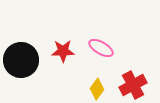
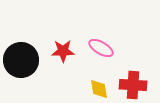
red cross: rotated 32 degrees clockwise
yellow diamond: moved 2 px right; rotated 45 degrees counterclockwise
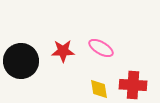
black circle: moved 1 px down
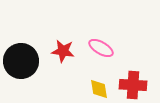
red star: rotated 10 degrees clockwise
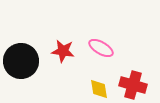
red cross: rotated 12 degrees clockwise
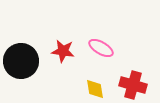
yellow diamond: moved 4 px left
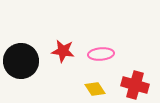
pink ellipse: moved 6 px down; rotated 35 degrees counterclockwise
red cross: moved 2 px right
yellow diamond: rotated 25 degrees counterclockwise
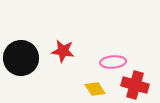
pink ellipse: moved 12 px right, 8 px down
black circle: moved 3 px up
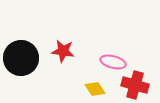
pink ellipse: rotated 20 degrees clockwise
